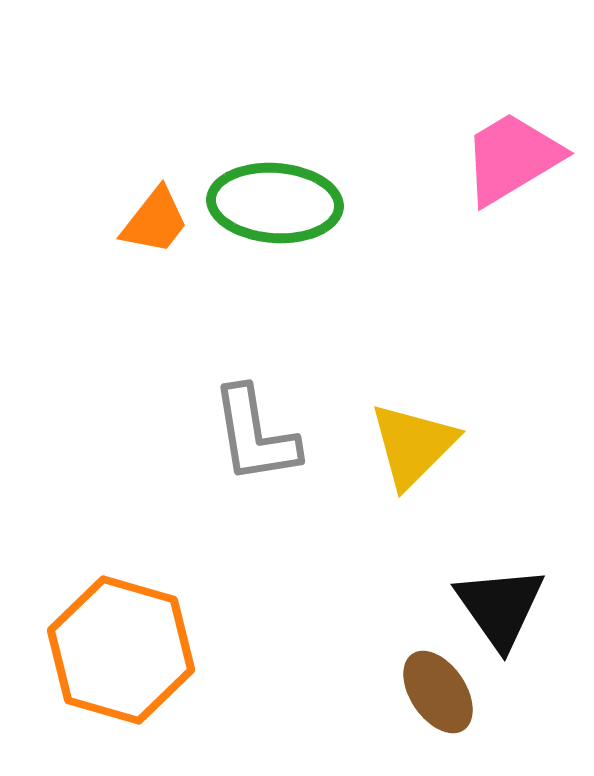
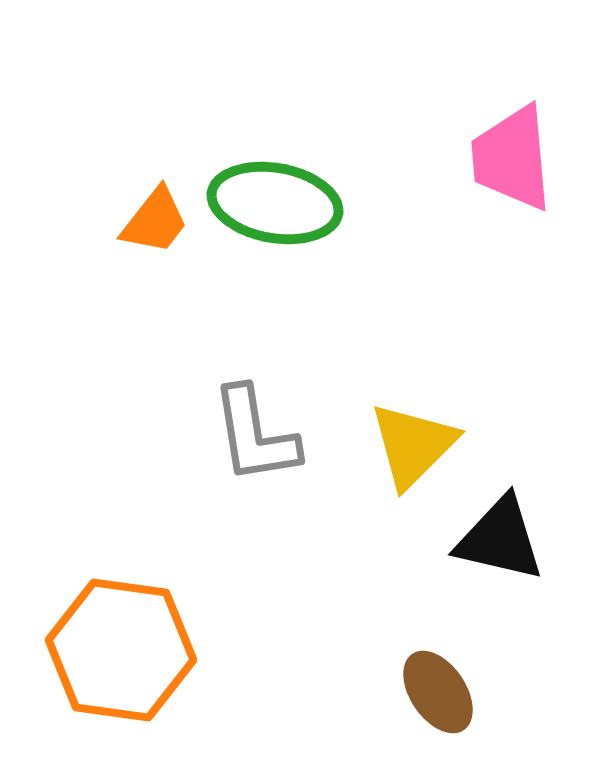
pink trapezoid: rotated 64 degrees counterclockwise
green ellipse: rotated 6 degrees clockwise
black triangle: moved 68 px up; rotated 42 degrees counterclockwise
orange hexagon: rotated 8 degrees counterclockwise
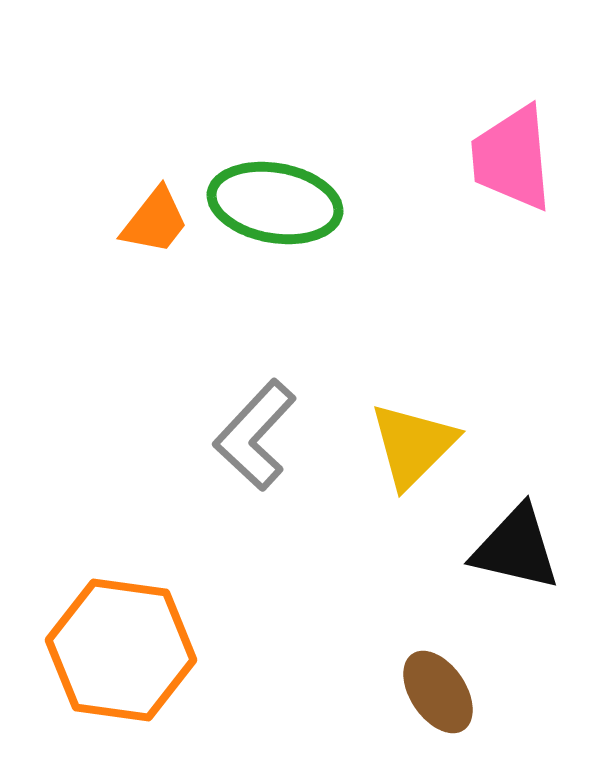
gray L-shape: rotated 52 degrees clockwise
black triangle: moved 16 px right, 9 px down
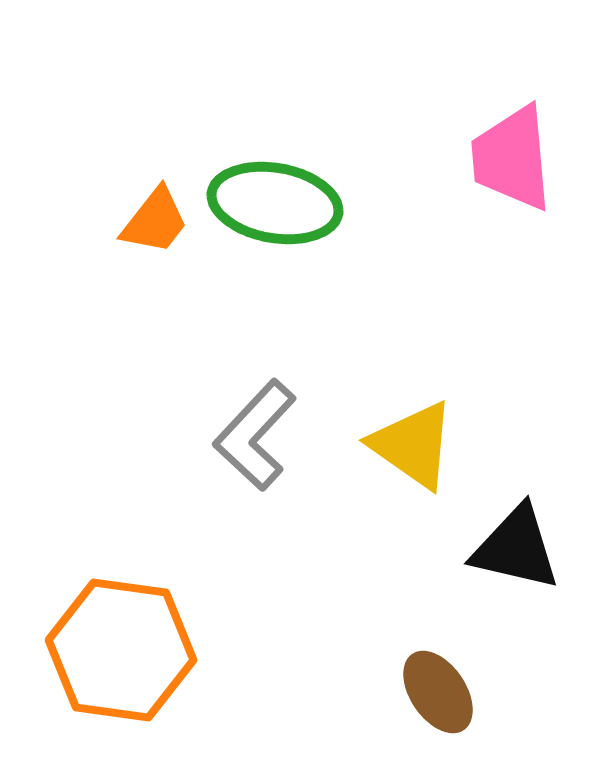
yellow triangle: rotated 40 degrees counterclockwise
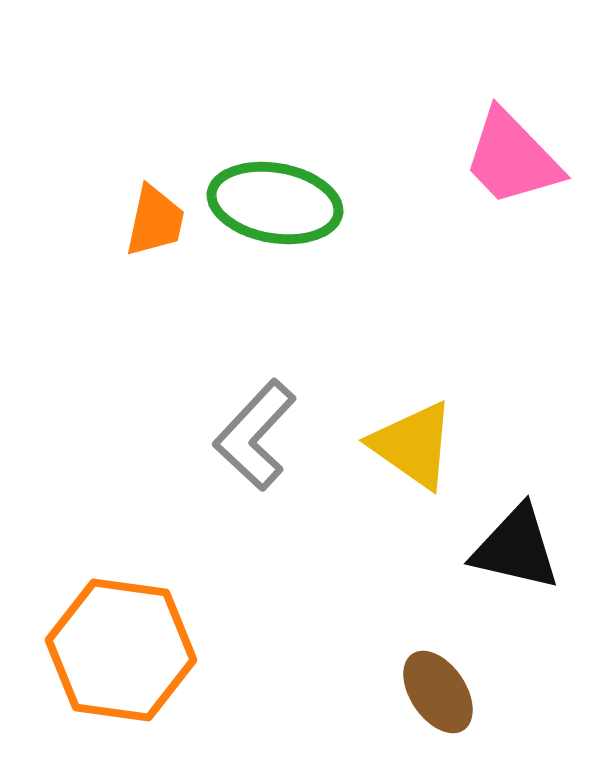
pink trapezoid: rotated 39 degrees counterclockwise
orange trapezoid: rotated 26 degrees counterclockwise
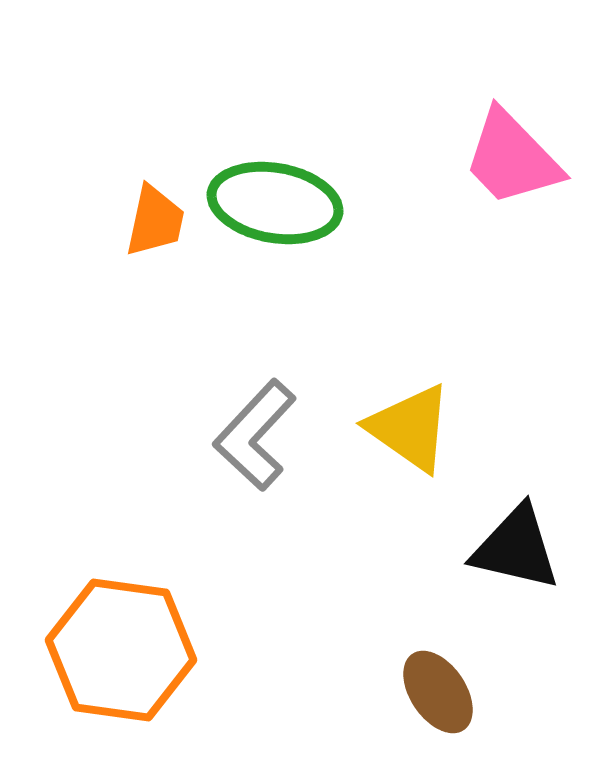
yellow triangle: moved 3 px left, 17 px up
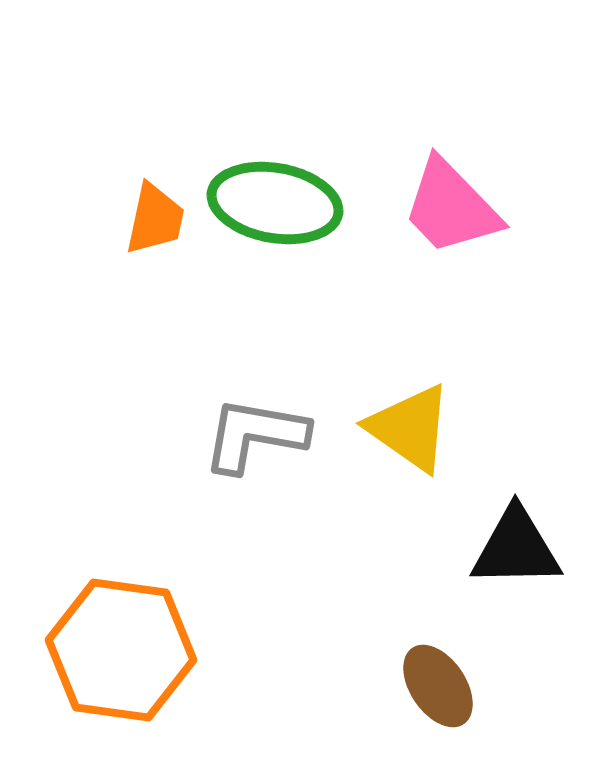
pink trapezoid: moved 61 px left, 49 px down
orange trapezoid: moved 2 px up
gray L-shape: rotated 57 degrees clockwise
black triangle: rotated 14 degrees counterclockwise
brown ellipse: moved 6 px up
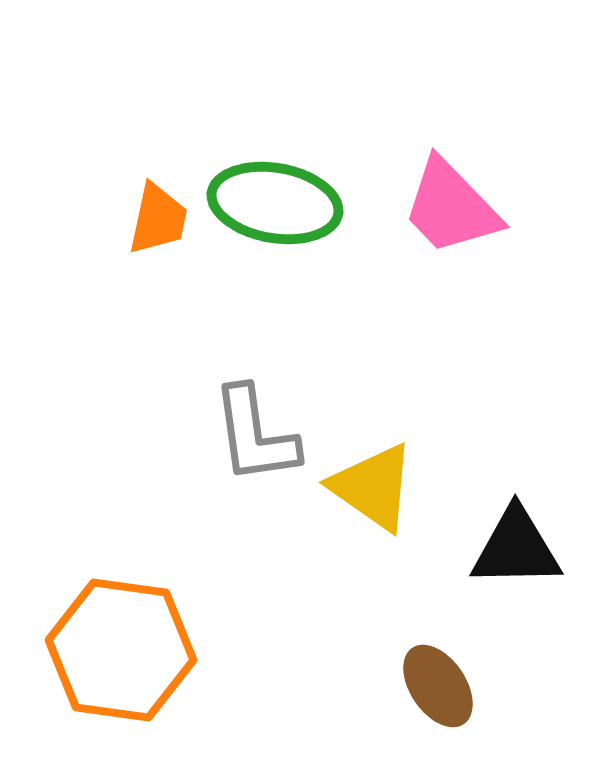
orange trapezoid: moved 3 px right
yellow triangle: moved 37 px left, 59 px down
gray L-shape: rotated 108 degrees counterclockwise
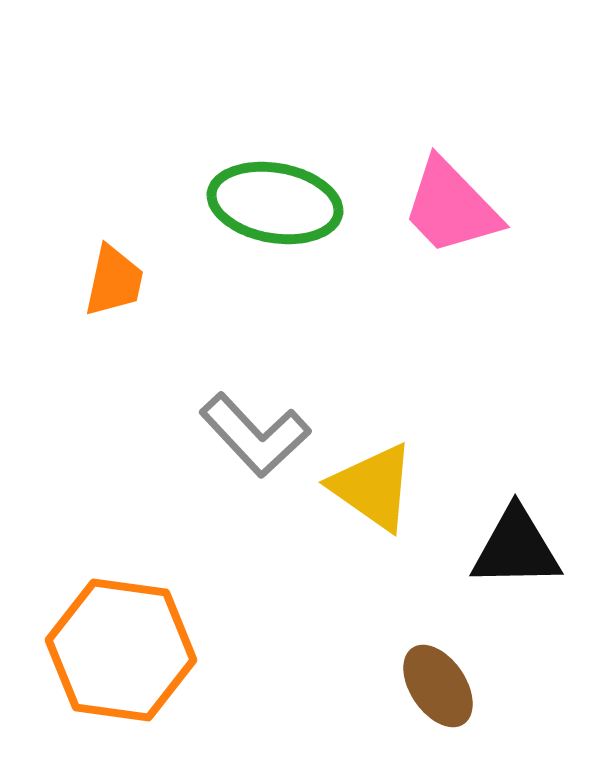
orange trapezoid: moved 44 px left, 62 px down
gray L-shape: rotated 35 degrees counterclockwise
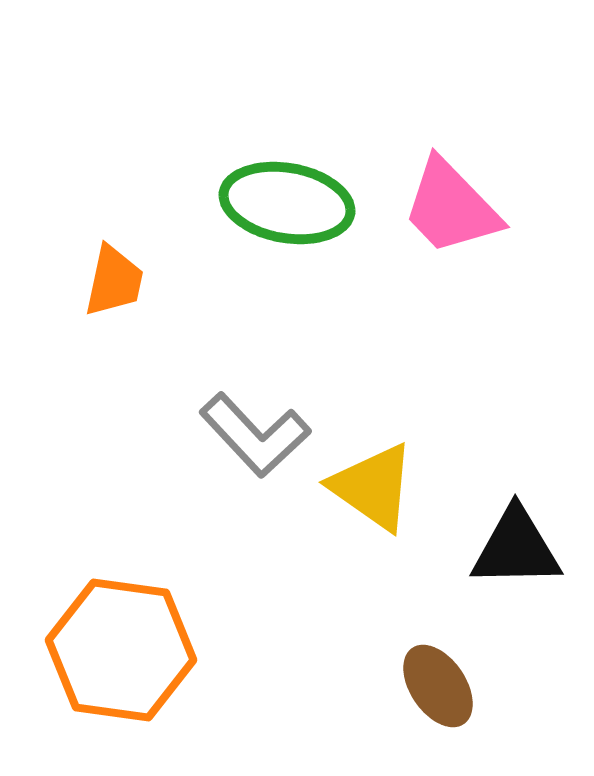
green ellipse: moved 12 px right
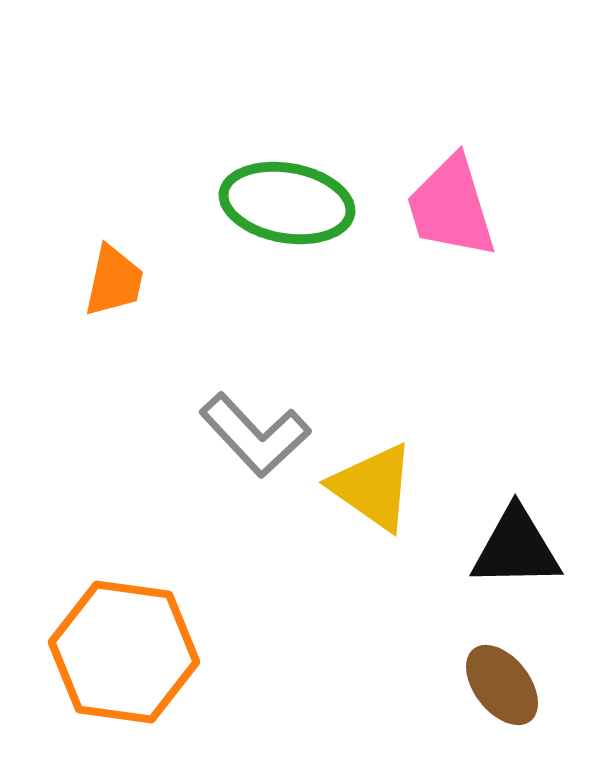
pink trapezoid: rotated 27 degrees clockwise
orange hexagon: moved 3 px right, 2 px down
brown ellipse: moved 64 px right, 1 px up; rotated 4 degrees counterclockwise
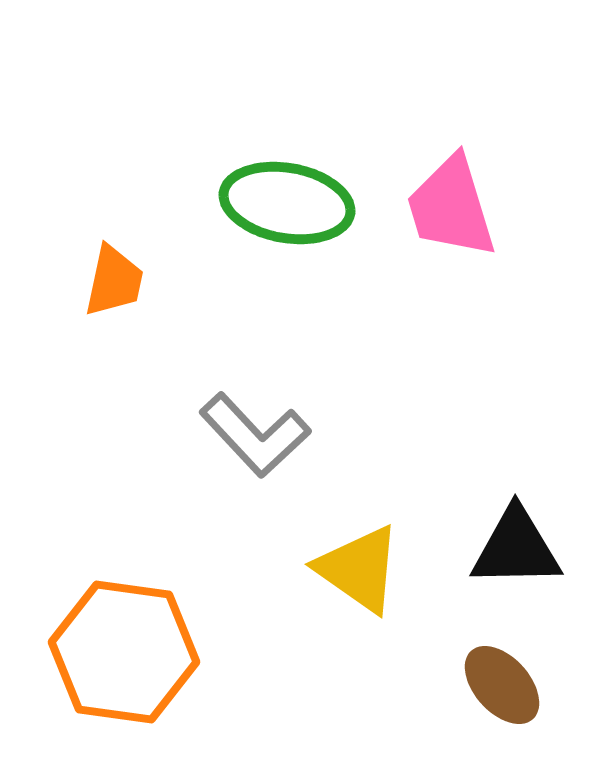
yellow triangle: moved 14 px left, 82 px down
brown ellipse: rotated 4 degrees counterclockwise
